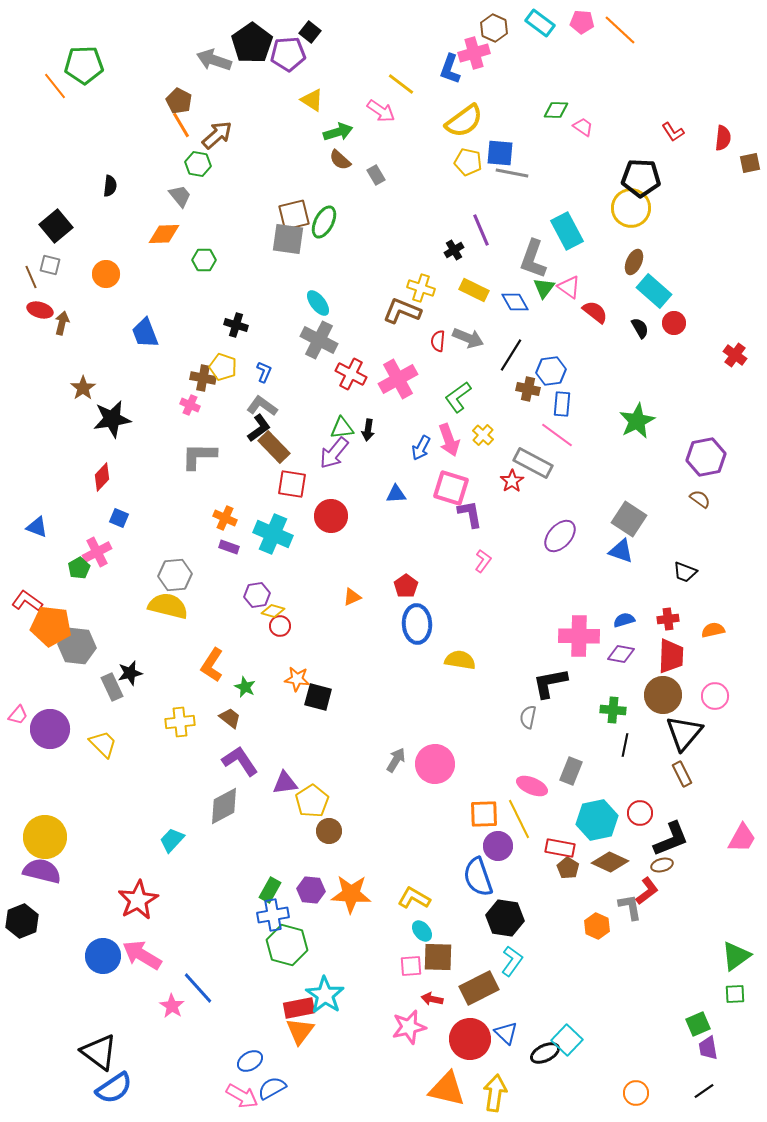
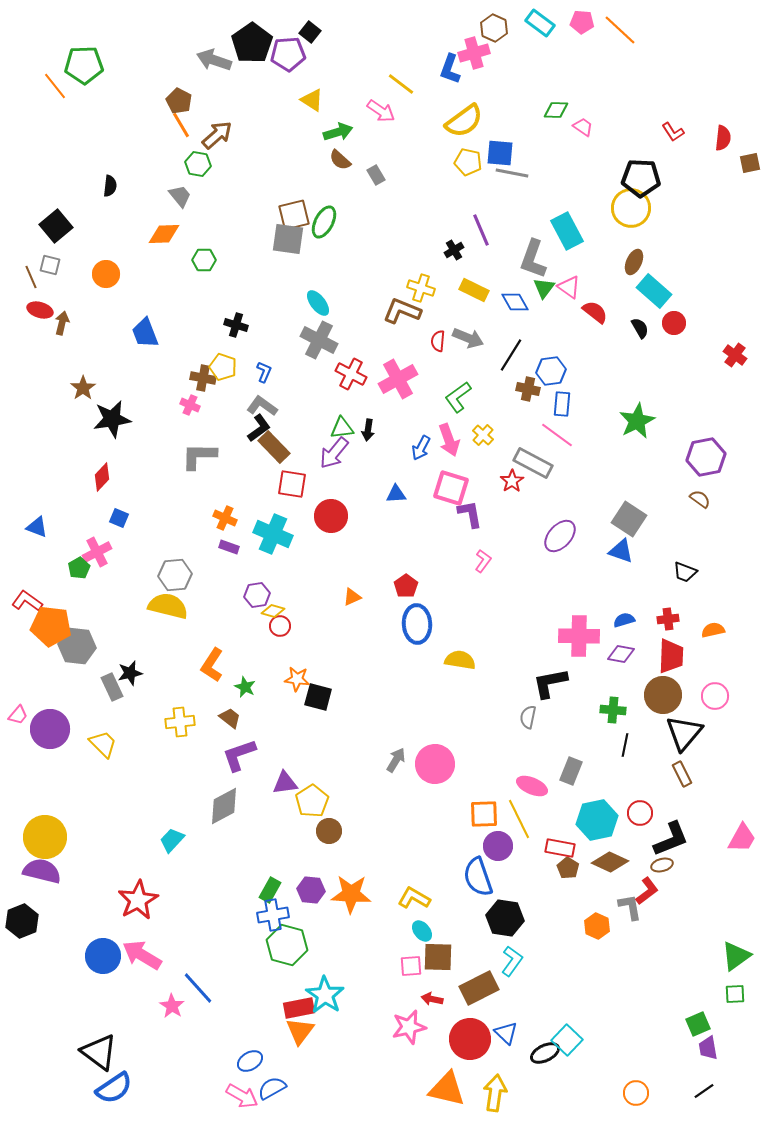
purple L-shape at (240, 761): moved 1 px left, 6 px up; rotated 75 degrees counterclockwise
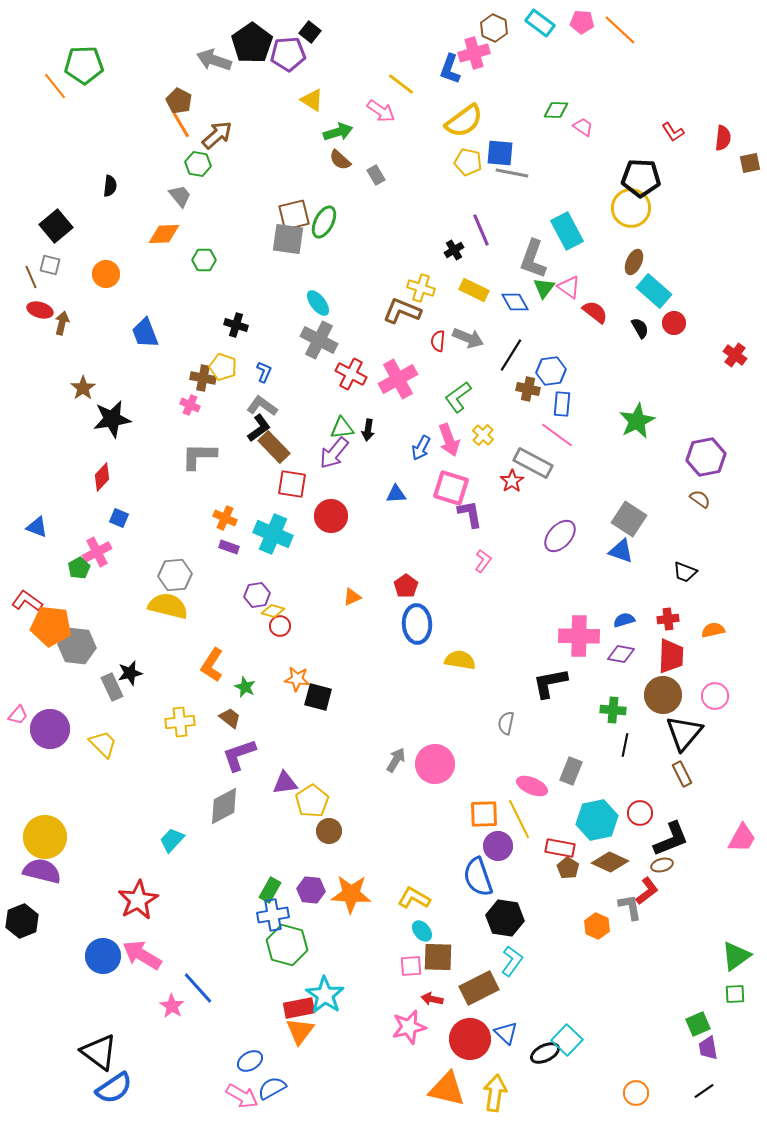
gray semicircle at (528, 717): moved 22 px left, 6 px down
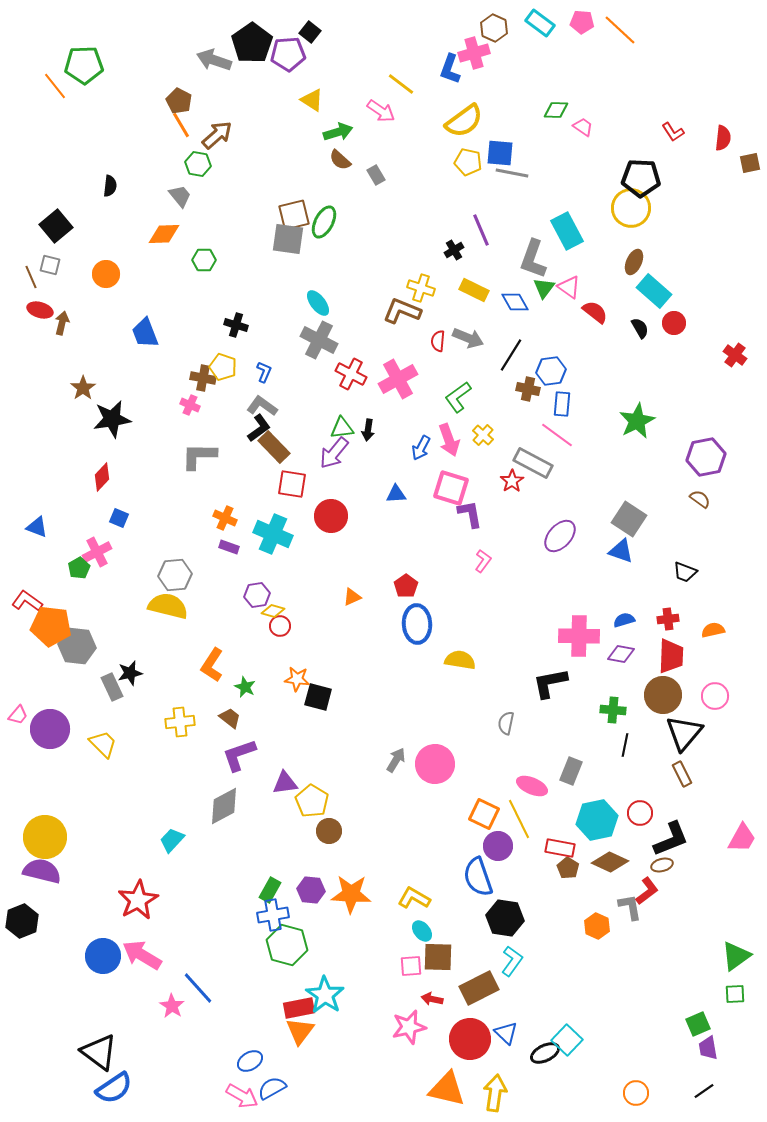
yellow pentagon at (312, 801): rotated 8 degrees counterclockwise
orange square at (484, 814): rotated 28 degrees clockwise
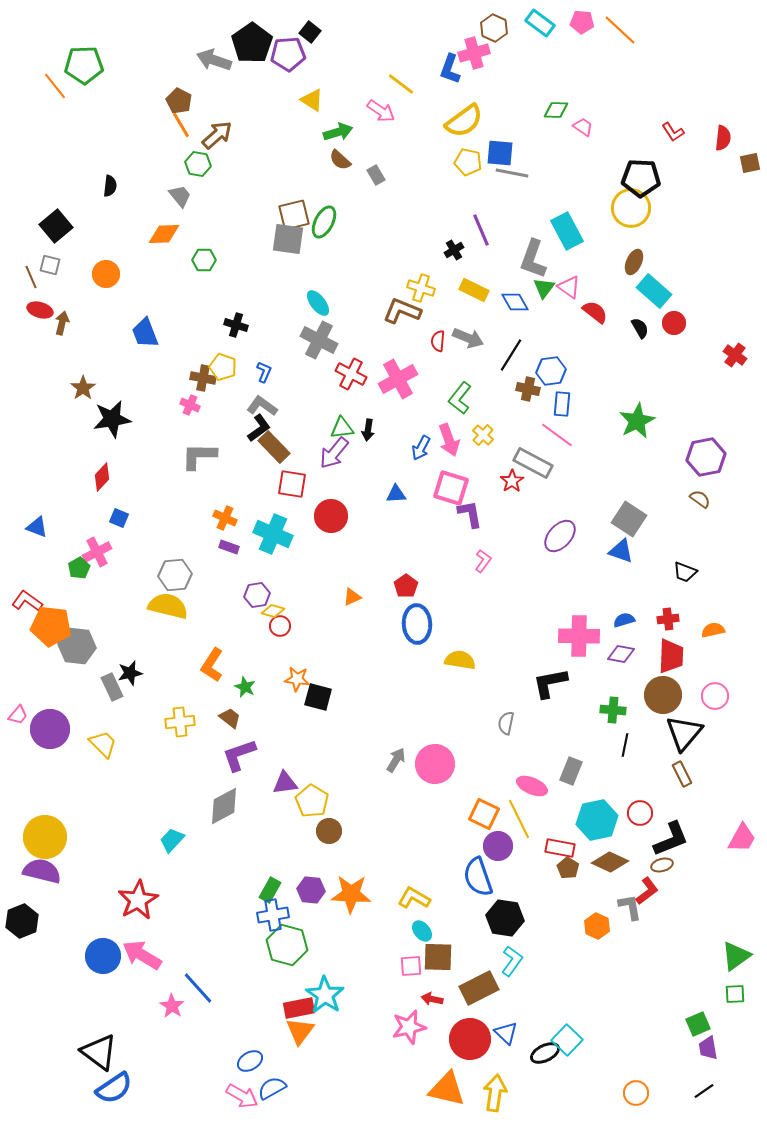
green L-shape at (458, 397): moved 2 px right, 1 px down; rotated 16 degrees counterclockwise
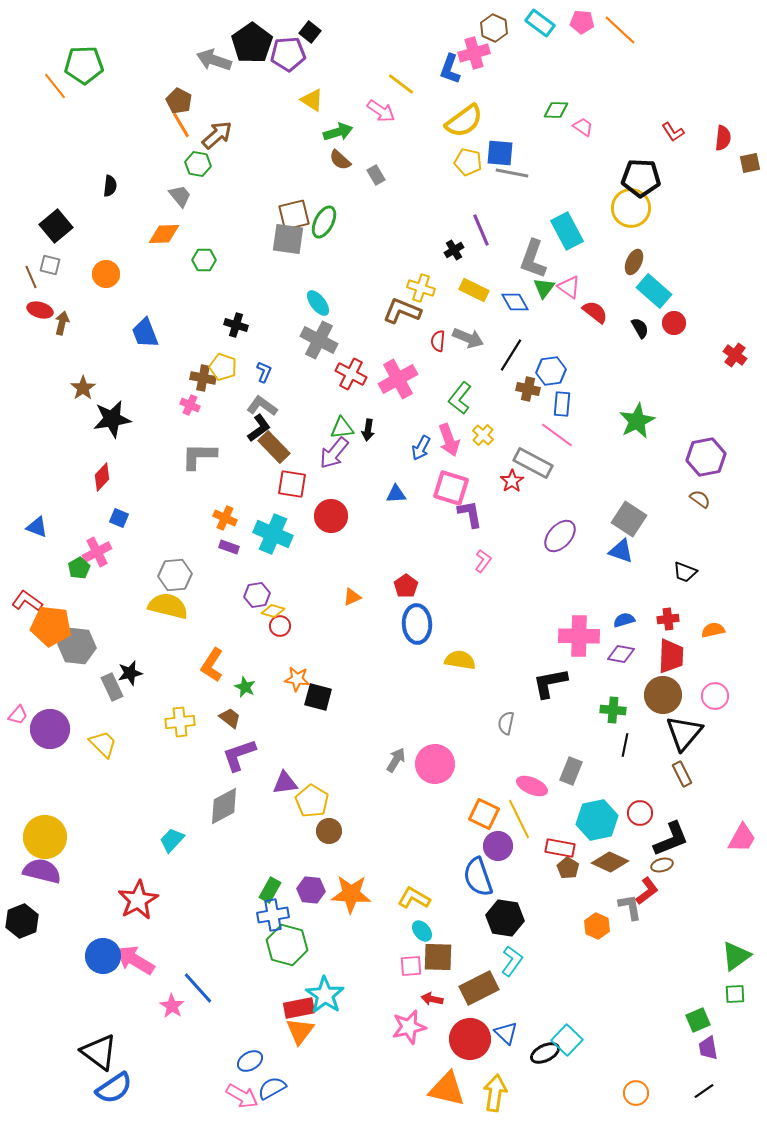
pink arrow at (142, 955): moved 7 px left, 5 px down
green square at (698, 1024): moved 4 px up
